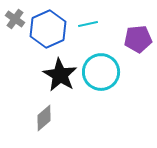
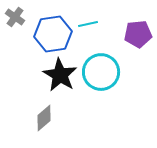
gray cross: moved 2 px up
blue hexagon: moved 5 px right, 5 px down; rotated 15 degrees clockwise
purple pentagon: moved 5 px up
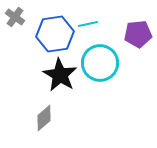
blue hexagon: moved 2 px right
cyan circle: moved 1 px left, 9 px up
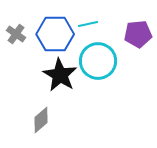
gray cross: moved 1 px right, 17 px down
blue hexagon: rotated 9 degrees clockwise
cyan circle: moved 2 px left, 2 px up
gray diamond: moved 3 px left, 2 px down
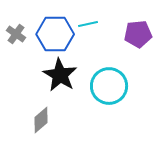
cyan circle: moved 11 px right, 25 px down
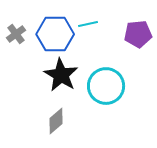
gray cross: rotated 18 degrees clockwise
black star: moved 1 px right
cyan circle: moved 3 px left
gray diamond: moved 15 px right, 1 px down
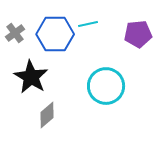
gray cross: moved 1 px left, 1 px up
black star: moved 30 px left, 2 px down
gray diamond: moved 9 px left, 6 px up
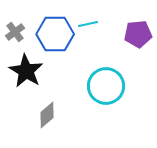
gray cross: moved 1 px up
black star: moved 5 px left, 6 px up
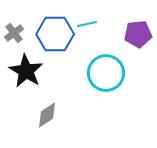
cyan line: moved 1 px left
gray cross: moved 1 px left, 1 px down
cyan circle: moved 13 px up
gray diamond: rotated 8 degrees clockwise
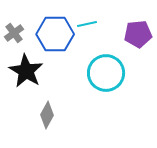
gray diamond: rotated 28 degrees counterclockwise
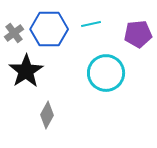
cyan line: moved 4 px right
blue hexagon: moved 6 px left, 5 px up
black star: rotated 8 degrees clockwise
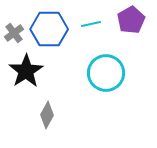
purple pentagon: moved 7 px left, 14 px up; rotated 24 degrees counterclockwise
